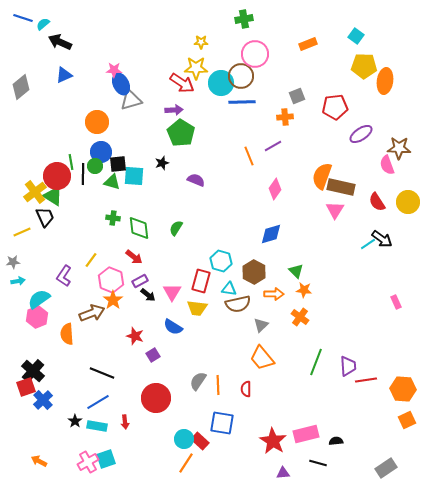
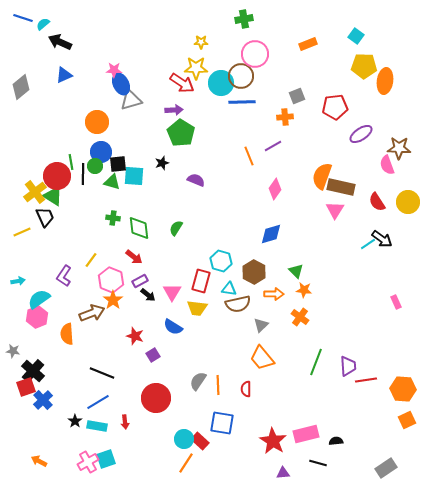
gray star at (13, 262): moved 89 px down; rotated 16 degrees clockwise
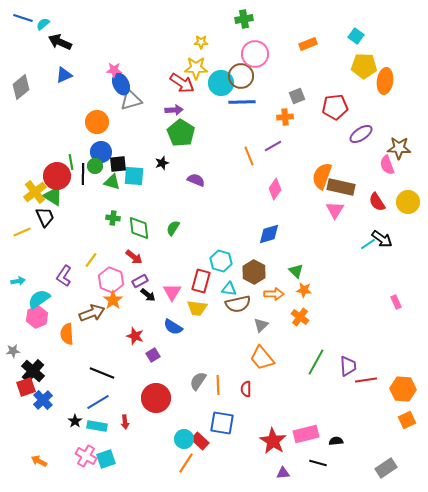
green semicircle at (176, 228): moved 3 px left
blue diamond at (271, 234): moved 2 px left
gray star at (13, 351): rotated 16 degrees counterclockwise
green line at (316, 362): rotated 8 degrees clockwise
pink cross at (88, 462): moved 2 px left, 6 px up; rotated 30 degrees counterclockwise
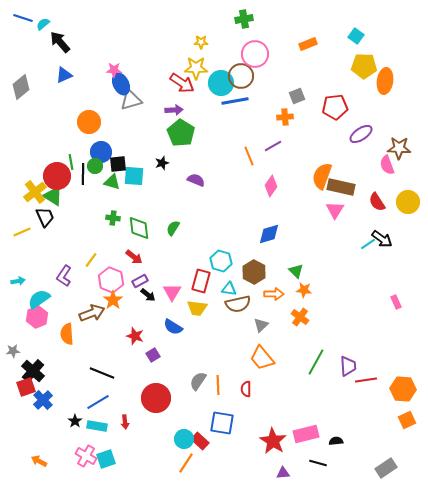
black arrow at (60, 42): rotated 25 degrees clockwise
blue line at (242, 102): moved 7 px left, 1 px up; rotated 8 degrees counterclockwise
orange circle at (97, 122): moved 8 px left
pink diamond at (275, 189): moved 4 px left, 3 px up
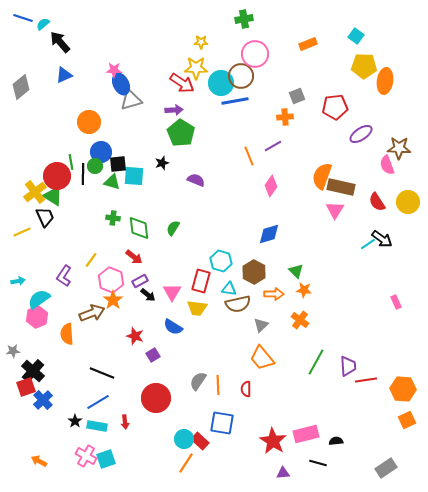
orange cross at (300, 317): moved 3 px down
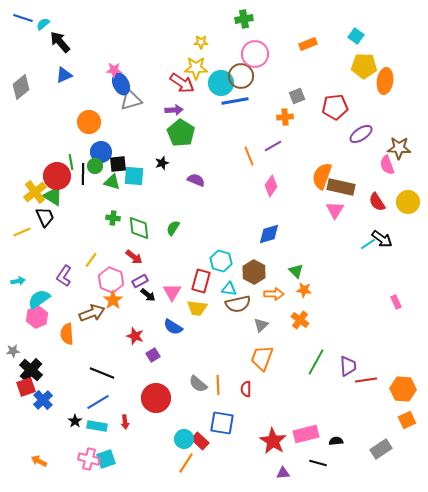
orange trapezoid at (262, 358): rotated 60 degrees clockwise
black cross at (33, 371): moved 2 px left, 1 px up
gray semicircle at (198, 381): moved 3 px down; rotated 84 degrees counterclockwise
pink cross at (86, 456): moved 3 px right, 3 px down; rotated 15 degrees counterclockwise
gray rectangle at (386, 468): moved 5 px left, 19 px up
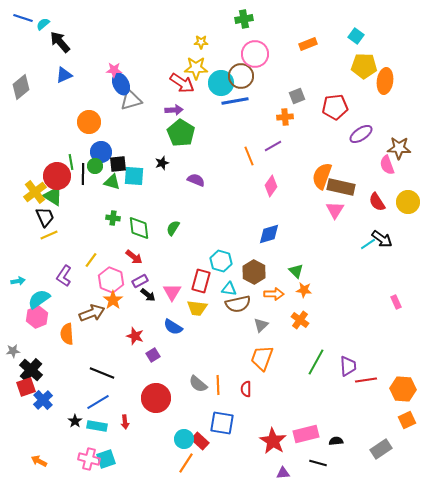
yellow line at (22, 232): moved 27 px right, 3 px down
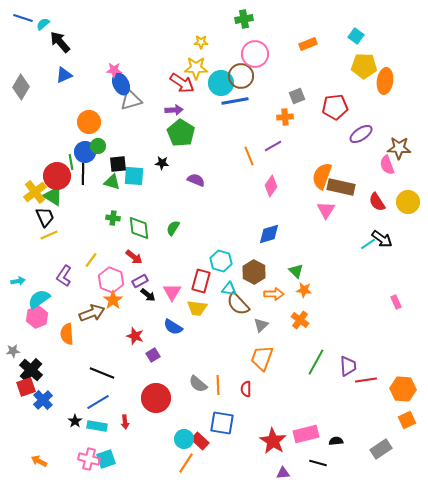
gray diamond at (21, 87): rotated 20 degrees counterclockwise
blue circle at (101, 152): moved 16 px left
black star at (162, 163): rotated 24 degrees clockwise
green circle at (95, 166): moved 3 px right, 20 px up
pink triangle at (335, 210): moved 9 px left
brown semicircle at (238, 304): rotated 60 degrees clockwise
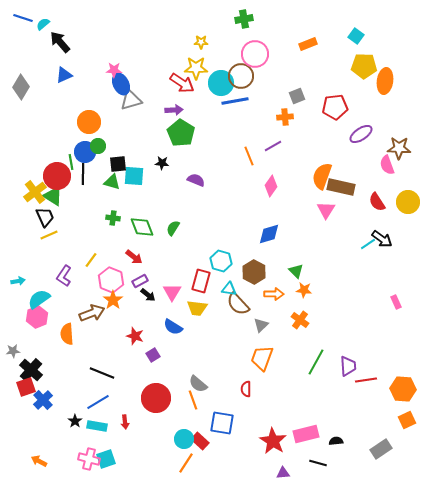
green diamond at (139, 228): moved 3 px right, 1 px up; rotated 15 degrees counterclockwise
orange line at (218, 385): moved 25 px left, 15 px down; rotated 18 degrees counterclockwise
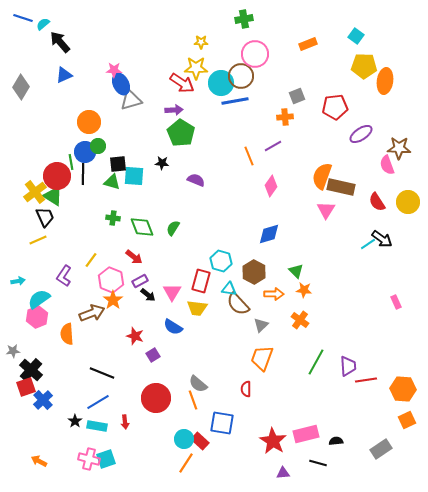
yellow line at (49, 235): moved 11 px left, 5 px down
